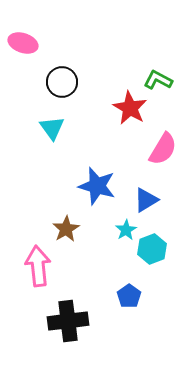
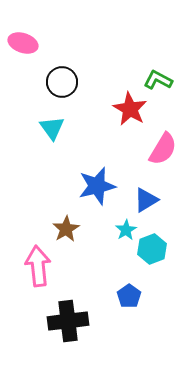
red star: moved 1 px down
blue star: rotated 30 degrees counterclockwise
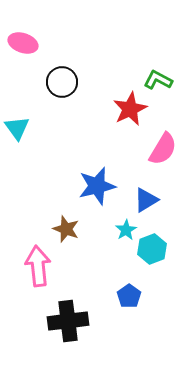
red star: rotated 16 degrees clockwise
cyan triangle: moved 35 px left
brown star: rotated 20 degrees counterclockwise
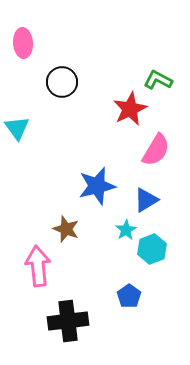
pink ellipse: rotated 68 degrees clockwise
pink semicircle: moved 7 px left, 1 px down
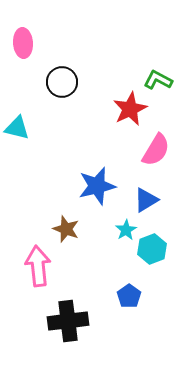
cyan triangle: rotated 40 degrees counterclockwise
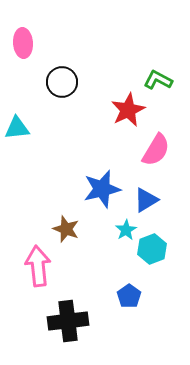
red star: moved 2 px left, 1 px down
cyan triangle: rotated 20 degrees counterclockwise
blue star: moved 5 px right, 3 px down
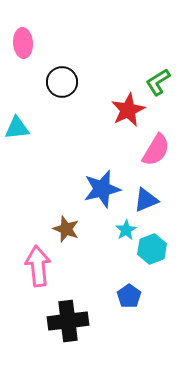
green L-shape: moved 2 px down; rotated 60 degrees counterclockwise
blue triangle: rotated 8 degrees clockwise
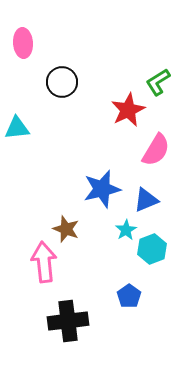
pink arrow: moved 6 px right, 4 px up
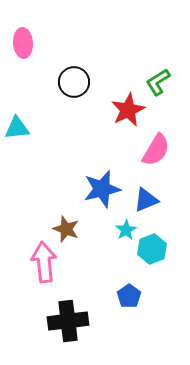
black circle: moved 12 px right
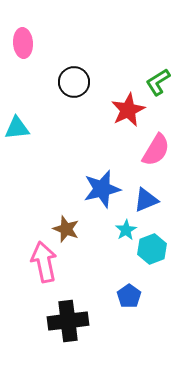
pink arrow: rotated 6 degrees counterclockwise
